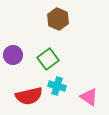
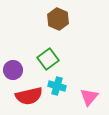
purple circle: moved 15 px down
pink triangle: rotated 36 degrees clockwise
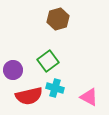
brown hexagon: rotated 20 degrees clockwise
green square: moved 2 px down
cyan cross: moved 2 px left, 2 px down
pink triangle: rotated 42 degrees counterclockwise
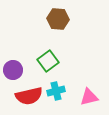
brown hexagon: rotated 20 degrees clockwise
cyan cross: moved 1 px right, 3 px down; rotated 30 degrees counterclockwise
pink triangle: rotated 42 degrees counterclockwise
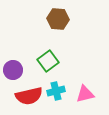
pink triangle: moved 4 px left, 3 px up
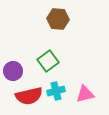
purple circle: moved 1 px down
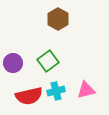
brown hexagon: rotated 25 degrees clockwise
purple circle: moved 8 px up
pink triangle: moved 1 px right, 4 px up
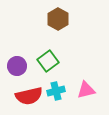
purple circle: moved 4 px right, 3 px down
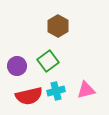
brown hexagon: moved 7 px down
